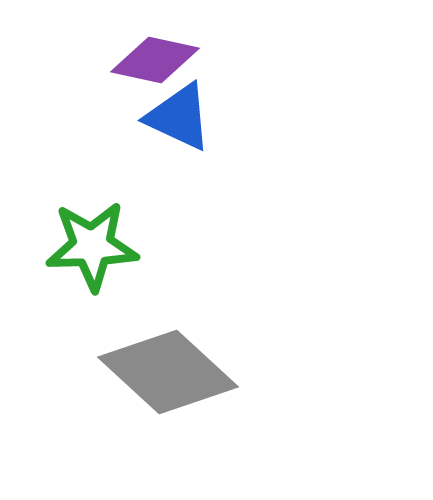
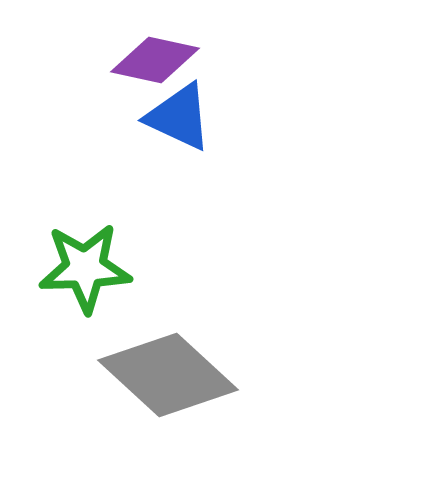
green star: moved 7 px left, 22 px down
gray diamond: moved 3 px down
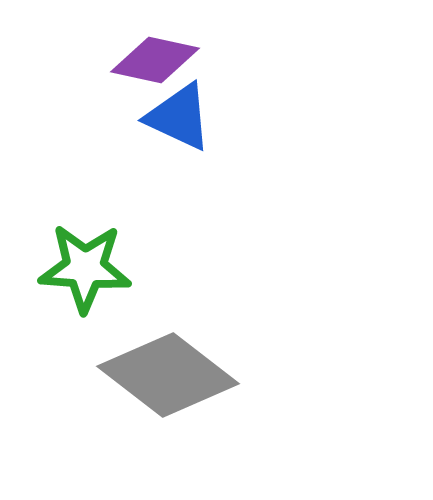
green star: rotated 6 degrees clockwise
gray diamond: rotated 5 degrees counterclockwise
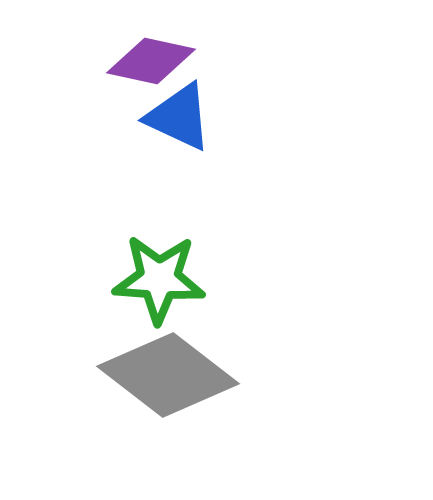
purple diamond: moved 4 px left, 1 px down
green star: moved 74 px right, 11 px down
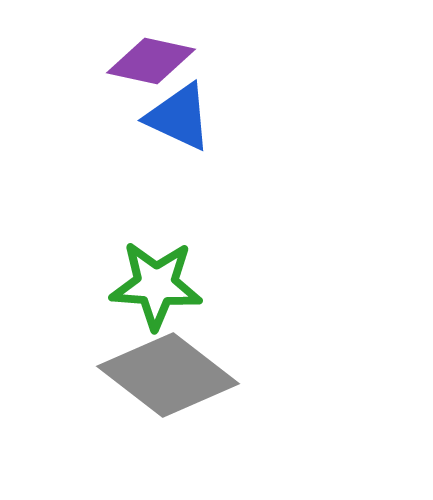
green star: moved 3 px left, 6 px down
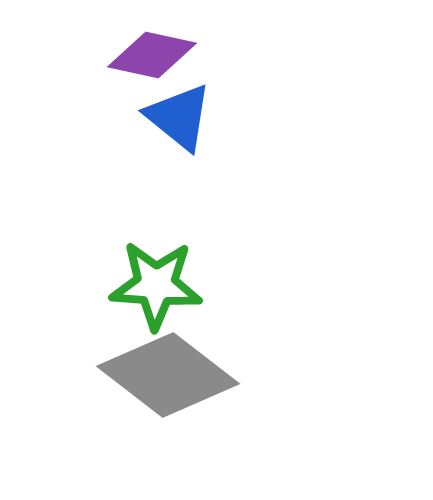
purple diamond: moved 1 px right, 6 px up
blue triangle: rotated 14 degrees clockwise
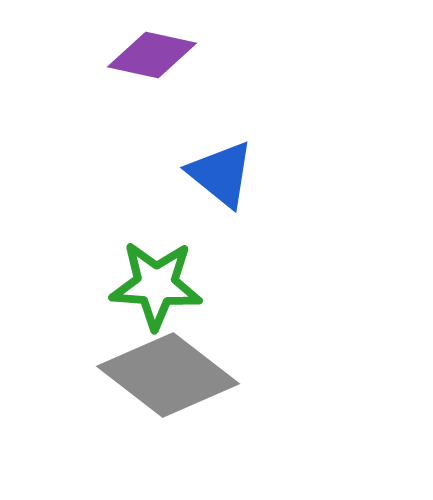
blue triangle: moved 42 px right, 57 px down
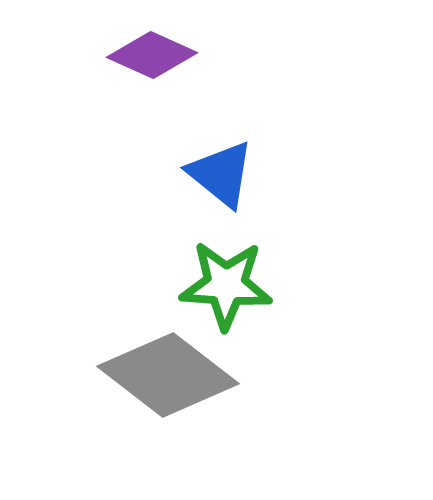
purple diamond: rotated 12 degrees clockwise
green star: moved 70 px right
